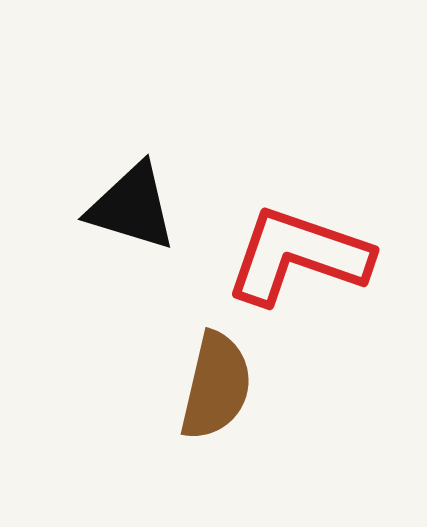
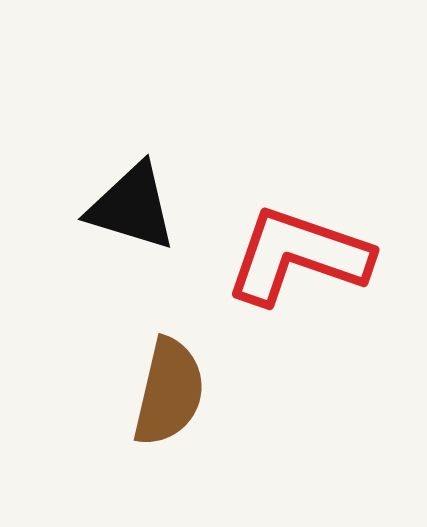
brown semicircle: moved 47 px left, 6 px down
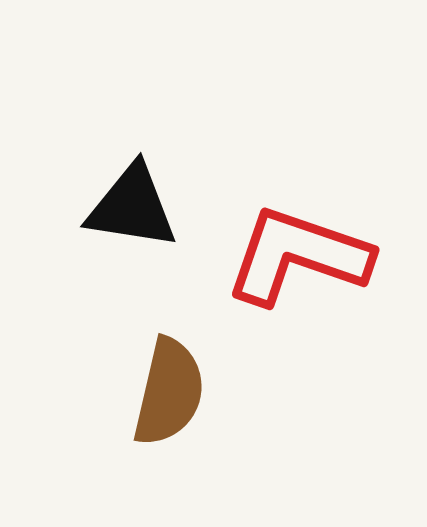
black triangle: rotated 8 degrees counterclockwise
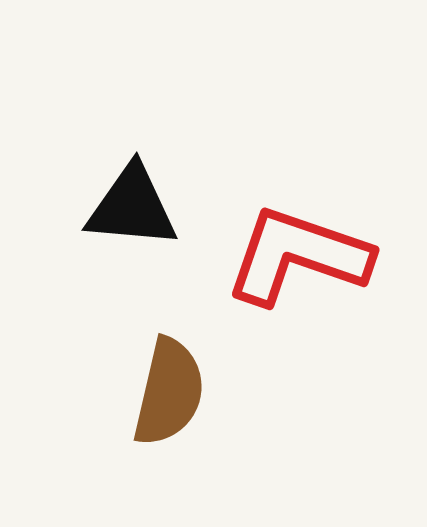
black triangle: rotated 4 degrees counterclockwise
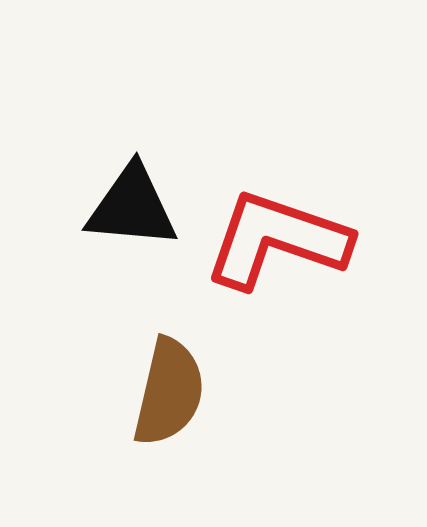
red L-shape: moved 21 px left, 16 px up
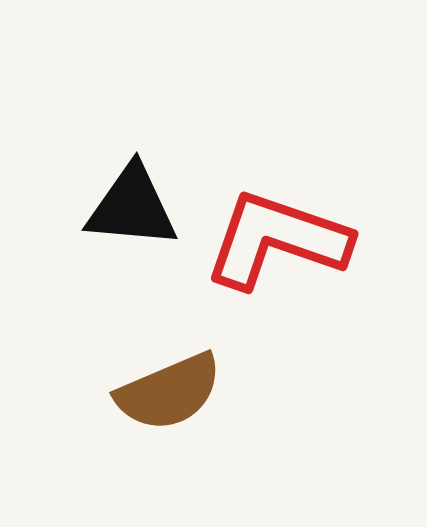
brown semicircle: rotated 54 degrees clockwise
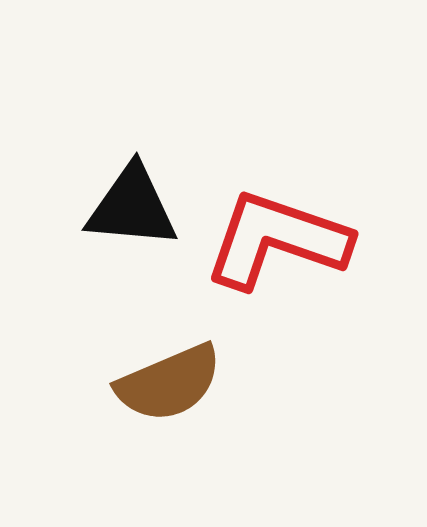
brown semicircle: moved 9 px up
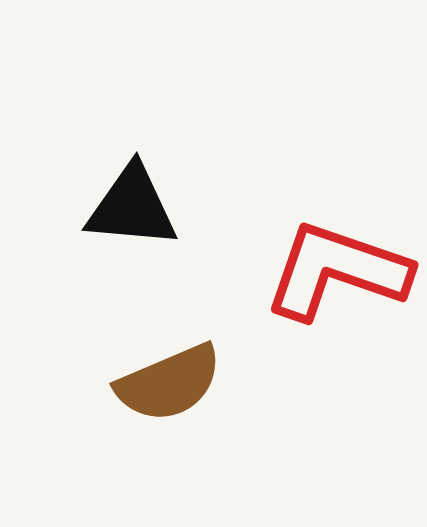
red L-shape: moved 60 px right, 31 px down
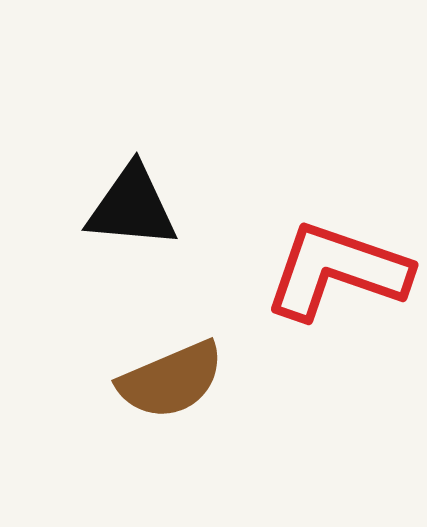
brown semicircle: moved 2 px right, 3 px up
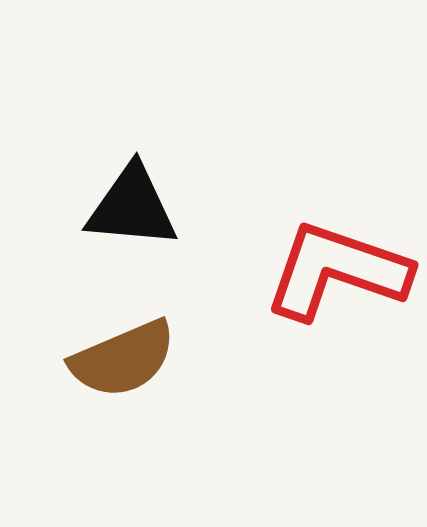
brown semicircle: moved 48 px left, 21 px up
